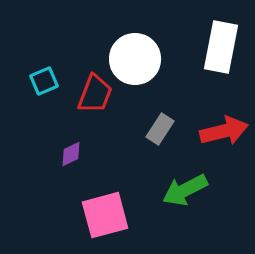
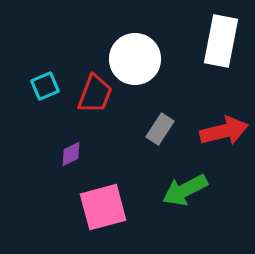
white rectangle: moved 6 px up
cyan square: moved 1 px right, 5 px down
pink square: moved 2 px left, 8 px up
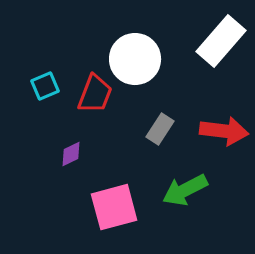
white rectangle: rotated 30 degrees clockwise
red arrow: rotated 21 degrees clockwise
pink square: moved 11 px right
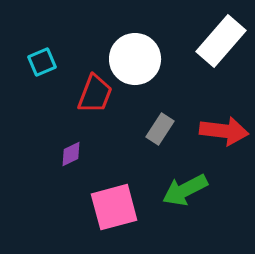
cyan square: moved 3 px left, 24 px up
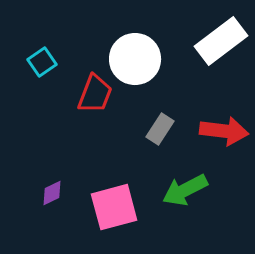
white rectangle: rotated 12 degrees clockwise
cyan square: rotated 12 degrees counterclockwise
purple diamond: moved 19 px left, 39 px down
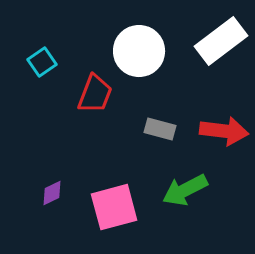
white circle: moved 4 px right, 8 px up
gray rectangle: rotated 72 degrees clockwise
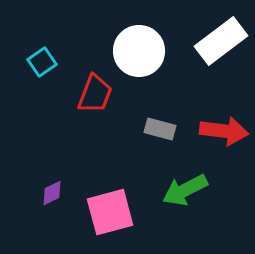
pink square: moved 4 px left, 5 px down
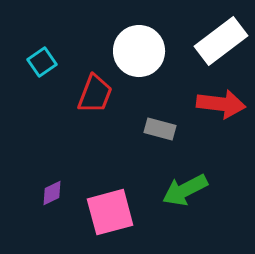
red arrow: moved 3 px left, 27 px up
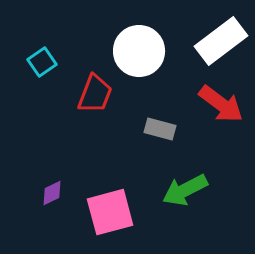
red arrow: rotated 30 degrees clockwise
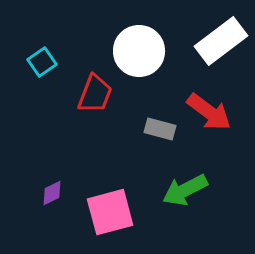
red arrow: moved 12 px left, 8 px down
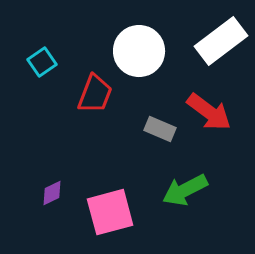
gray rectangle: rotated 8 degrees clockwise
